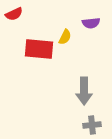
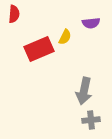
red semicircle: rotated 60 degrees counterclockwise
red rectangle: rotated 28 degrees counterclockwise
gray arrow: rotated 12 degrees clockwise
gray cross: moved 1 px left, 5 px up
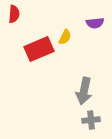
purple semicircle: moved 4 px right
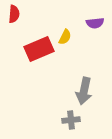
gray cross: moved 20 px left
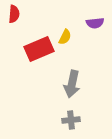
gray arrow: moved 12 px left, 7 px up
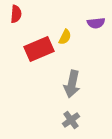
red semicircle: moved 2 px right
purple semicircle: moved 1 px right
gray cross: rotated 30 degrees counterclockwise
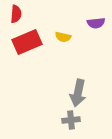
yellow semicircle: moved 2 px left; rotated 77 degrees clockwise
red rectangle: moved 12 px left, 7 px up
gray arrow: moved 6 px right, 9 px down
gray cross: rotated 30 degrees clockwise
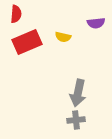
gray cross: moved 5 px right
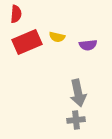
purple semicircle: moved 8 px left, 22 px down
yellow semicircle: moved 6 px left
gray arrow: rotated 24 degrees counterclockwise
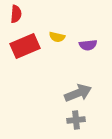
red rectangle: moved 2 px left, 4 px down
gray arrow: rotated 100 degrees counterclockwise
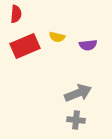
gray cross: rotated 12 degrees clockwise
